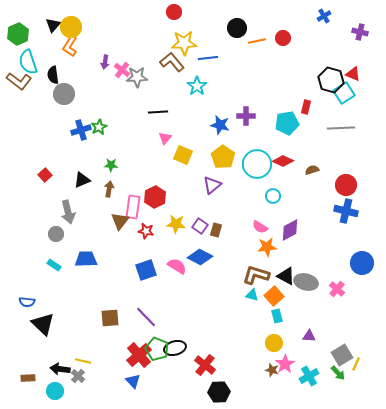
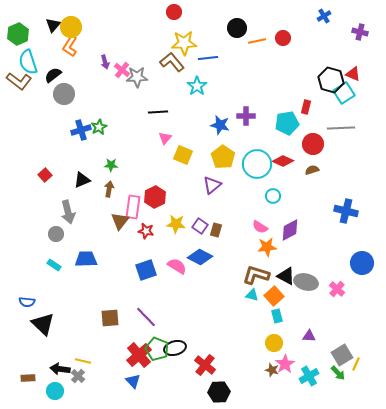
purple arrow at (105, 62): rotated 24 degrees counterclockwise
black semicircle at (53, 75): rotated 60 degrees clockwise
red circle at (346, 185): moved 33 px left, 41 px up
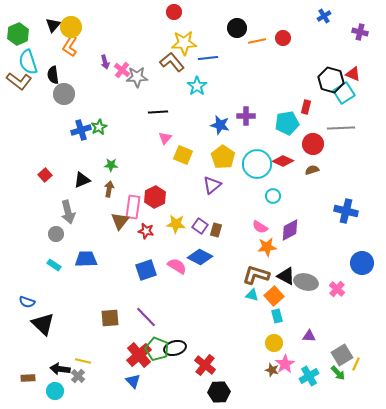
black semicircle at (53, 75): rotated 60 degrees counterclockwise
blue semicircle at (27, 302): rotated 14 degrees clockwise
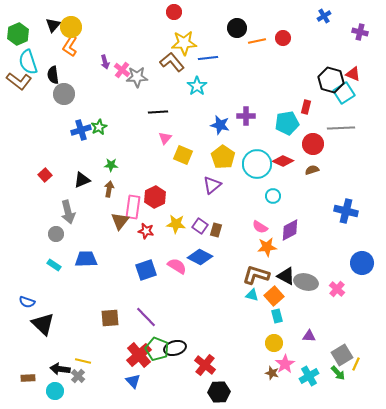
brown star at (272, 370): moved 3 px down
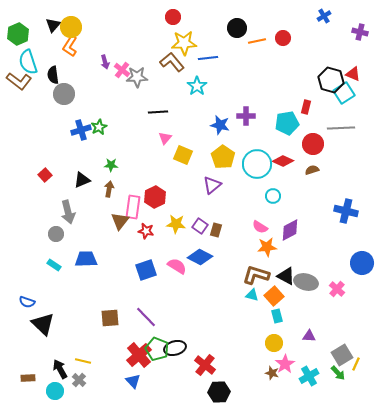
red circle at (174, 12): moved 1 px left, 5 px down
black arrow at (60, 369): rotated 54 degrees clockwise
gray cross at (78, 376): moved 1 px right, 4 px down
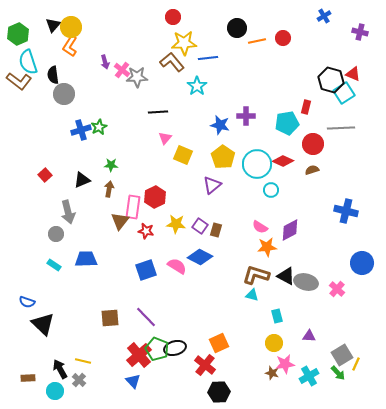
cyan circle at (273, 196): moved 2 px left, 6 px up
orange square at (274, 296): moved 55 px left, 47 px down; rotated 18 degrees clockwise
pink star at (285, 364): rotated 24 degrees clockwise
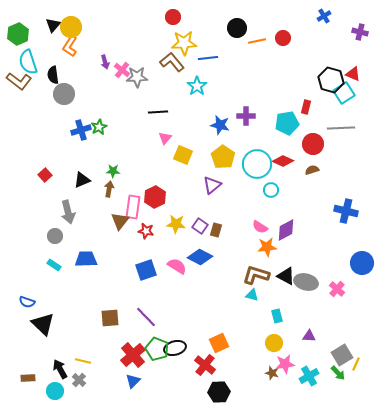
green star at (111, 165): moved 2 px right, 6 px down
purple diamond at (290, 230): moved 4 px left
gray circle at (56, 234): moved 1 px left, 2 px down
red cross at (139, 355): moved 6 px left
blue triangle at (133, 381): rotated 28 degrees clockwise
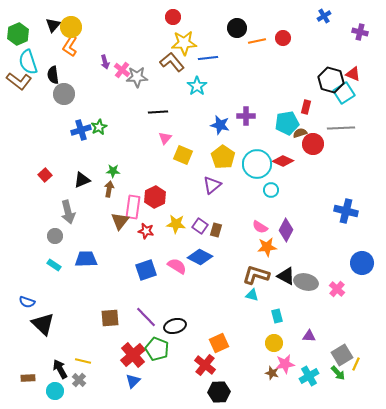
brown semicircle at (312, 170): moved 12 px left, 37 px up
purple diamond at (286, 230): rotated 35 degrees counterclockwise
black ellipse at (175, 348): moved 22 px up
